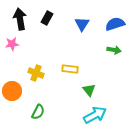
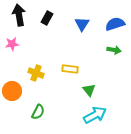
black arrow: moved 1 px left, 4 px up
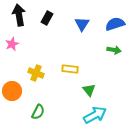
pink star: rotated 16 degrees counterclockwise
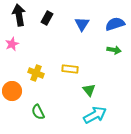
green semicircle: rotated 126 degrees clockwise
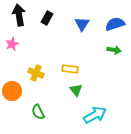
green triangle: moved 13 px left
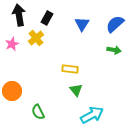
blue semicircle: rotated 24 degrees counterclockwise
yellow cross: moved 35 px up; rotated 28 degrees clockwise
cyan arrow: moved 3 px left
